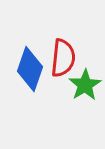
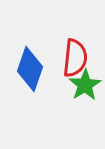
red semicircle: moved 12 px right
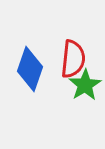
red semicircle: moved 2 px left, 1 px down
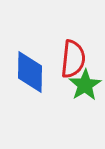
blue diamond: moved 3 px down; rotated 18 degrees counterclockwise
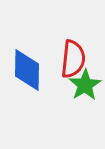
blue diamond: moved 3 px left, 2 px up
